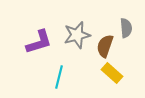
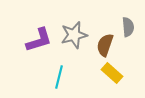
gray semicircle: moved 2 px right, 1 px up
gray star: moved 3 px left
purple L-shape: moved 2 px up
brown semicircle: moved 1 px up
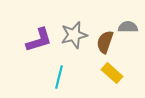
gray semicircle: rotated 84 degrees counterclockwise
brown semicircle: moved 3 px up
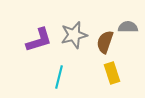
yellow rectangle: rotated 30 degrees clockwise
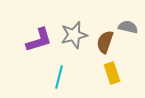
gray semicircle: rotated 12 degrees clockwise
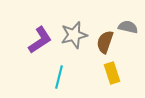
purple L-shape: moved 1 px right; rotated 16 degrees counterclockwise
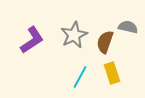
gray star: rotated 12 degrees counterclockwise
purple L-shape: moved 8 px left
cyan line: moved 21 px right; rotated 15 degrees clockwise
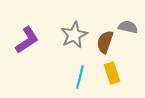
purple L-shape: moved 5 px left
cyan line: rotated 15 degrees counterclockwise
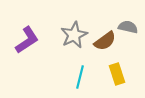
brown semicircle: moved 1 px up; rotated 145 degrees counterclockwise
yellow rectangle: moved 5 px right, 1 px down
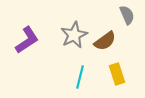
gray semicircle: moved 1 px left, 12 px up; rotated 54 degrees clockwise
